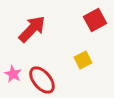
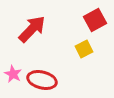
yellow square: moved 1 px right, 11 px up
red ellipse: rotated 36 degrees counterclockwise
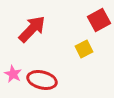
red square: moved 4 px right
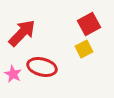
red square: moved 10 px left, 4 px down
red arrow: moved 10 px left, 4 px down
red ellipse: moved 13 px up
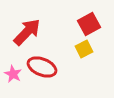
red arrow: moved 5 px right, 1 px up
red ellipse: rotated 8 degrees clockwise
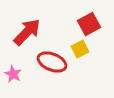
yellow square: moved 4 px left
red ellipse: moved 10 px right, 5 px up
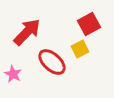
red ellipse: rotated 20 degrees clockwise
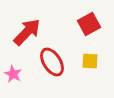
yellow square: moved 10 px right, 12 px down; rotated 30 degrees clockwise
red ellipse: rotated 16 degrees clockwise
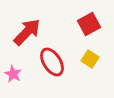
yellow square: moved 2 px up; rotated 30 degrees clockwise
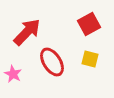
yellow square: rotated 18 degrees counterclockwise
